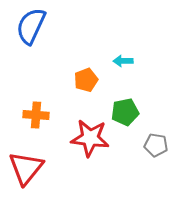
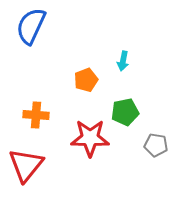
cyan arrow: rotated 78 degrees counterclockwise
red star: rotated 6 degrees counterclockwise
red triangle: moved 3 px up
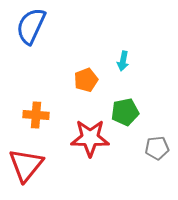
gray pentagon: moved 1 px right, 3 px down; rotated 15 degrees counterclockwise
